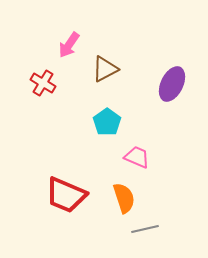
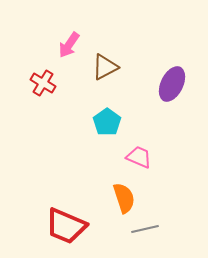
brown triangle: moved 2 px up
pink trapezoid: moved 2 px right
red trapezoid: moved 31 px down
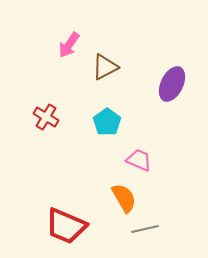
red cross: moved 3 px right, 34 px down
pink trapezoid: moved 3 px down
orange semicircle: rotated 12 degrees counterclockwise
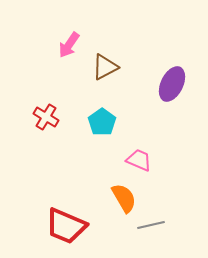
cyan pentagon: moved 5 px left
gray line: moved 6 px right, 4 px up
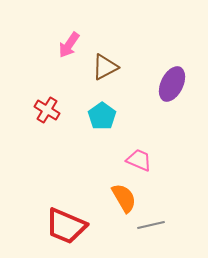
red cross: moved 1 px right, 7 px up
cyan pentagon: moved 6 px up
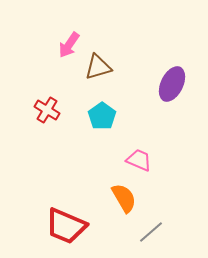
brown triangle: moved 7 px left; rotated 12 degrees clockwise
gray line: moved 7 px down; rotated 28 degrees counterclockwise
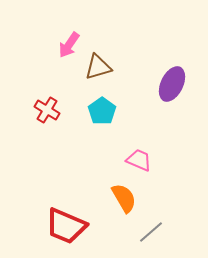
cyan pentagon: moved 5 px up
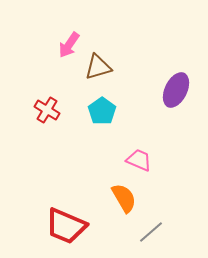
purple ellipse: moved 4 px right, 6 px down
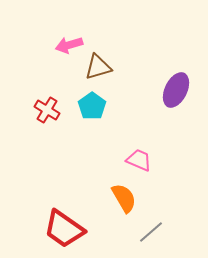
pink arrow: rotated 40 degrees clockwise
cyan pentagon: moved 10 px left, 5 px up
red trapezoid: moved 2 px left, 3 px down; rotated 12 degrees clockwise
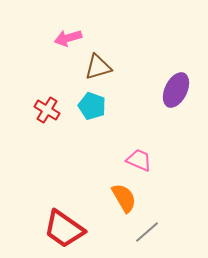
pink arrow: moved 1 px left, 7 px up
cyan pentagon: rotated 16 degrees counterclockwise
gray line: moved 4 px left
